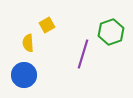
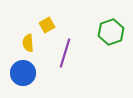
purple line: moved 18 px left, 1 px up
blue circle: moved 1 px left, 2 px up
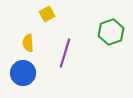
yellow square: moved 11 px up
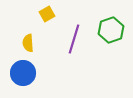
green hexagon: moved 2 px up
purple line: moved 9 px right, 14 px up
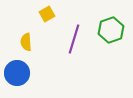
yellow semicircle: moved 2 px left, 1 px up
blue circle: moved 6 px left
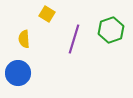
yellow square: rotated 28 degrees counterclockwise
yellow semicircle: moved 2 px left, 3 px up
blue circle: moved 1 px right
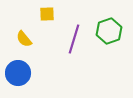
yellow square: rotated 35 degrees counterclockwise
green hexagon: moved 2 px left, 1 px down
yellow semicircle: rotated 36 degrees counterclockwise
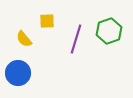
yellow square: moved 7 px down
purple line: moved 2 px right
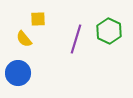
yellow square: moved 9 px left, 2 px up
green hexagon: rotated 15 degrees counterclockwise
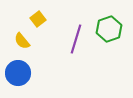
yellow square: rotated 35 degrees counterclockwise
green hexagon: moved 2 px up; rotated 15 degrees clockwise
yellow semicircle: moved 2 px left, 2 px down
